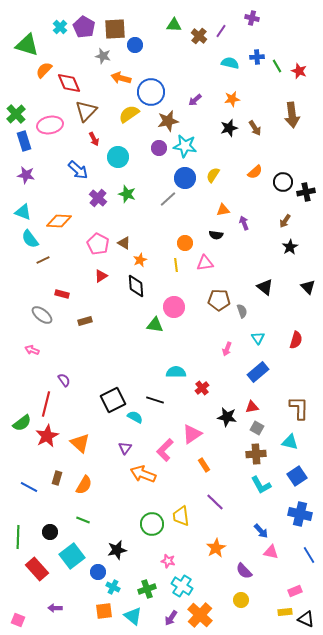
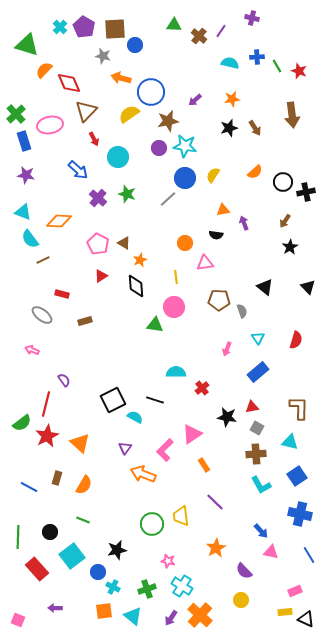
yellow line at (176, 265): moved 12 px down
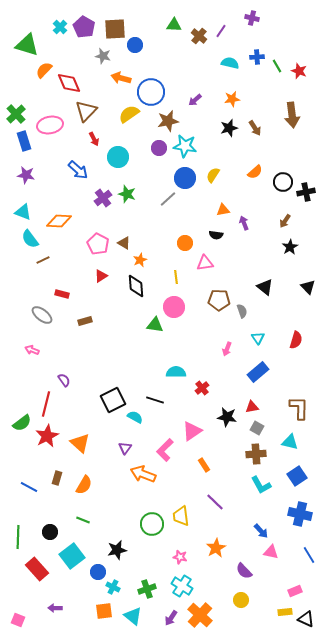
purple cross at (98, 198): moved 5 px right; rotated 12 degrees clockwise
pink triangle at (192, 434): moved 3 px up
pink star at (168, 561): moved 12 px right, 4 px up
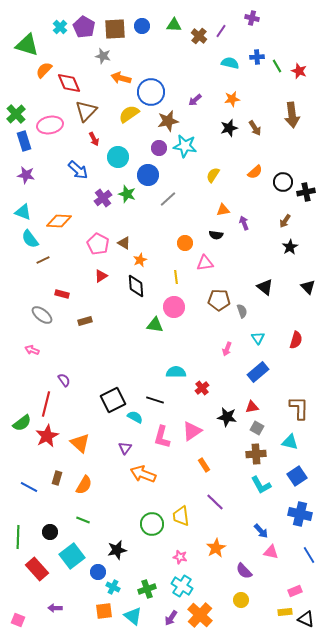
blue circle at (135, 45): moved 7 px right, 19 px up
blue circle at (185, 178): moved 37 px left, 3 px up
pink L-shape at (165, 450): moved 3 px left, 13 px up; rotated 30 degrees counterclockwise
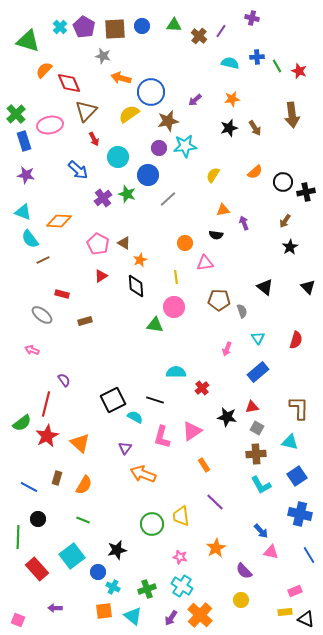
green triangle at (27, 45): moved 1 px right, 4 px up
cyan star at (185, 146): rotated 15 degrees counterclockwise
black circle at (50, 532): moved 12 px left, 13 px up
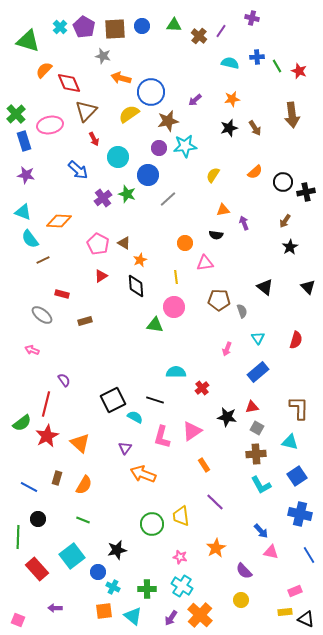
green cross at (147, 589): rotated 18 degrees clockwise
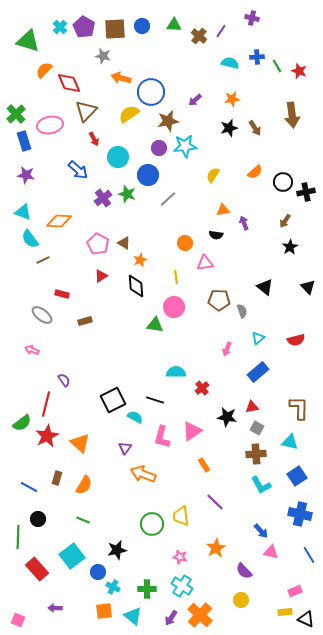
cyan triangle at (258, 338): rotated 24 degrees clockwise
red semicircle at (296, 340): rotated 60 degrees clockwise
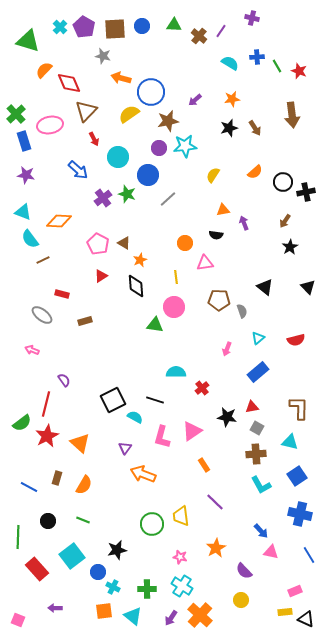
cyan semicircle at (230, 63): rotated 18 degrees clockwise
black circle at (38, 519): moved 10 px right, 2 px down
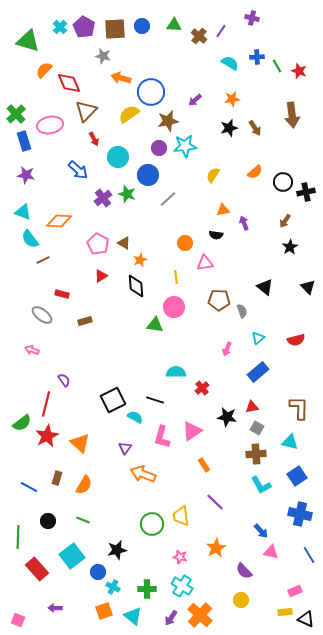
orange square at (104, 611): rotated 12 degrees counterclockwise
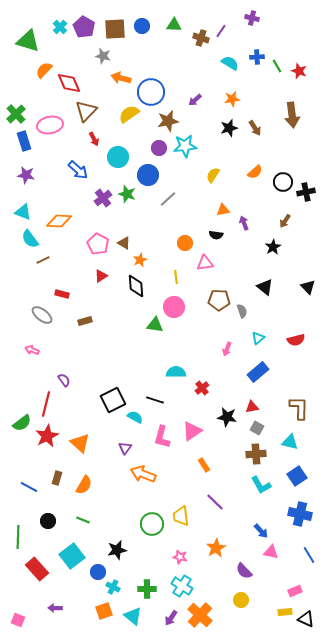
brown cross at (199, 36): moved 2 px right, 2 px down; rotated 21 degrees counterclockwise
black star at (290, 247): moved 17 px left
